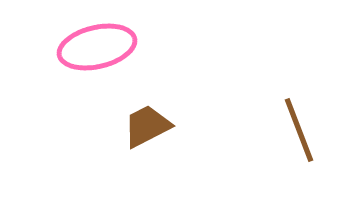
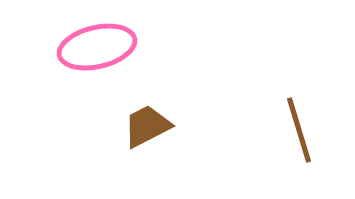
brown line: rotated 4 degrees clockwise
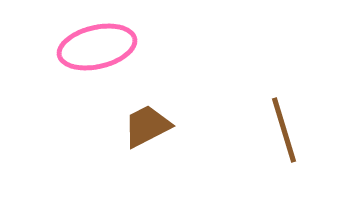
brown line: moved 15 px left
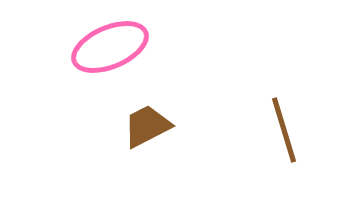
pink ellipse: moved 13 px right; rotated 10 degrees counterclockwise
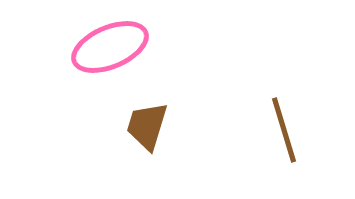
brown trapezoid: rotated 46 degrees counterclockwise
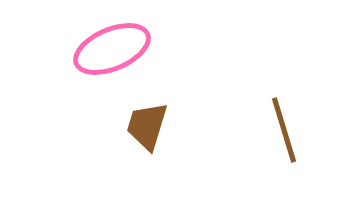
pink ellipse: moved 2 px right, 2 px down
